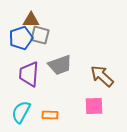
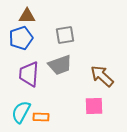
brown triangle: moved 4 px left, 4 px up
gray square: moved 25 px right; rotated 24 degrees counterclockwise
orange rectangle: moved 9 px left, 2 px down
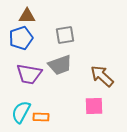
purple trapezoid: rotated 84 degrees counterclockwise
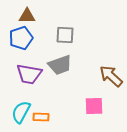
gray square: rotated 12 degrees clockwise
brown arrow: moved 9 px right
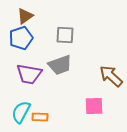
brown triangle: moved 2 px left; rotated 36 degrees counterclockwise
orange rectangle: moved 1 px left
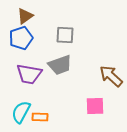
pink square: moved 1 px right
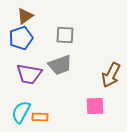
brown arrow: moved 1 px up; rotated 105 degrees counterclockwise
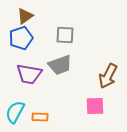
brown arrow: moved 3 px left, 1 px down
cyan semicircle: moved 6 px left
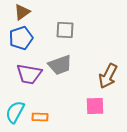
brown triangle: moved 3 px left, 4 px up
gray square: moved 5 px up
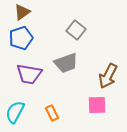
gray square: moved 11 px right; rotated 36 degrees clockwise
gray trapezoid: moved 6 px right, 2 px up
pink square: moved 2 px right, 1 px up
orange rectangle: moved 12 px right, 4 px up; rotated 63 degrees clockwise
